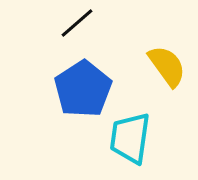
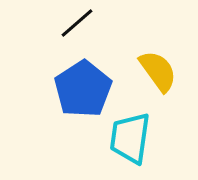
yellow semicircle: moved 9 px left, 5 px down
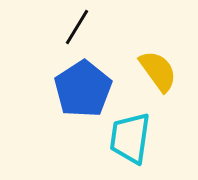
black line: moved 4 px down; rotated 18 degrees counterclockwise
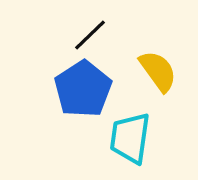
black line: moved 13 px right, 8 px down; rotated 15 degrees clockwise
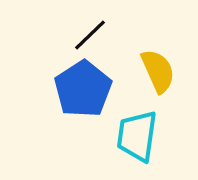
yellow semicircle: rotated 12 degrees clockwise
cyan trapezoid: moved 7 px right, 2 px up
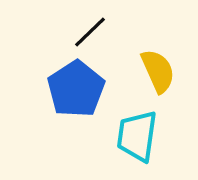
black line: moved 3 px up
blue pentagon: moved 7 px left
